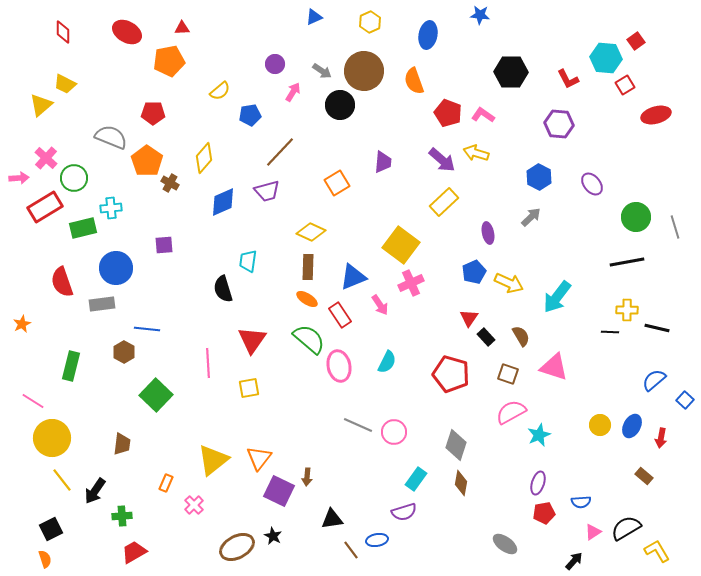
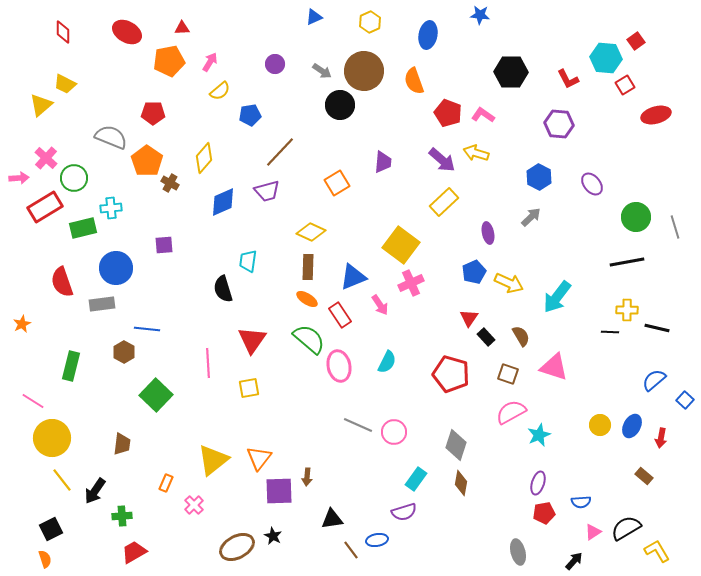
pink arrow at (293, 92): moved 83 px left, 30 px up
purple square at (279, 491): rotated 28 degrees counterclockwise
gray ellipse at (505, 544): moved 13 px right, 8 px down; rotated 40 degrees clockwise
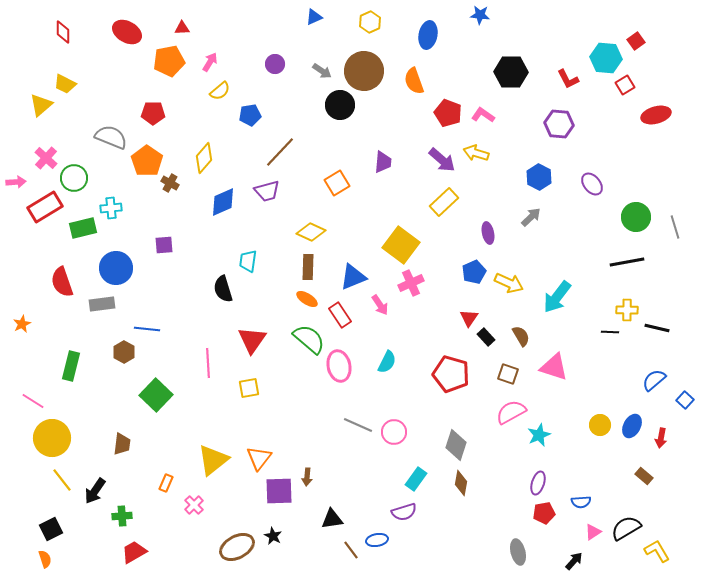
pink arrow at (19, 178): moved 3 px left, 4 px down
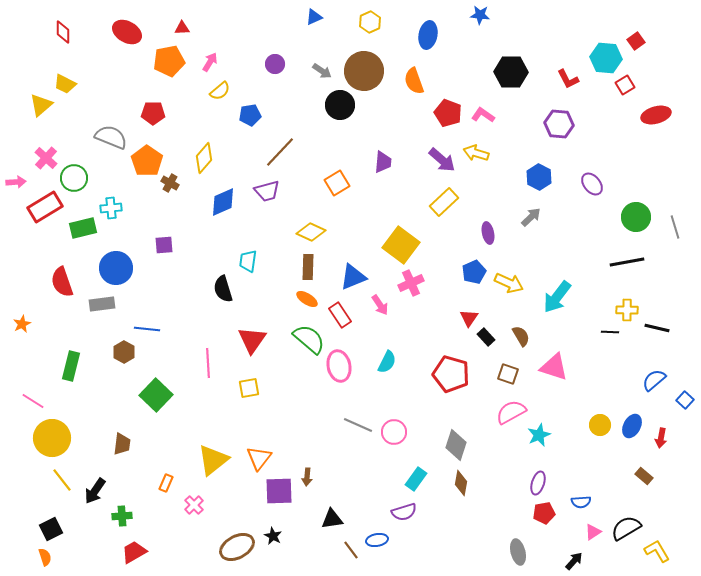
orange semicircle at (45, 559): moved 2 px up
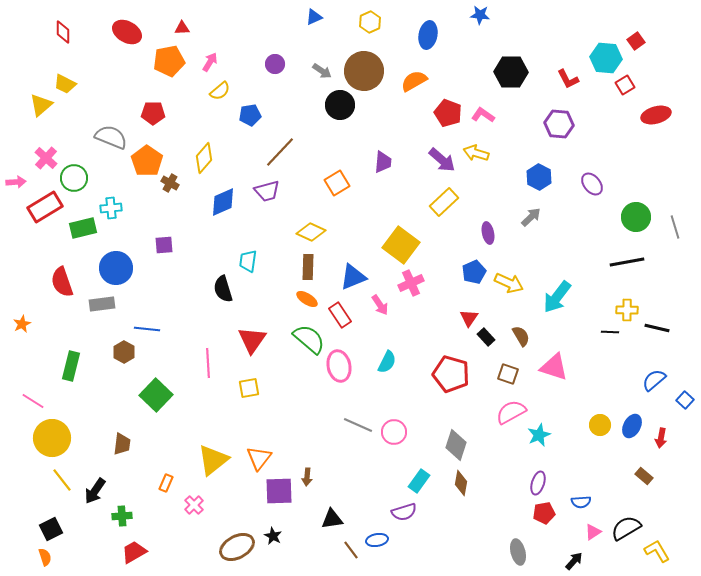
orange semicircle at (414, 81): rotated 80 degrees clockwise
cyan rectangle at (416, 479): moved 3 px right, 2 px down
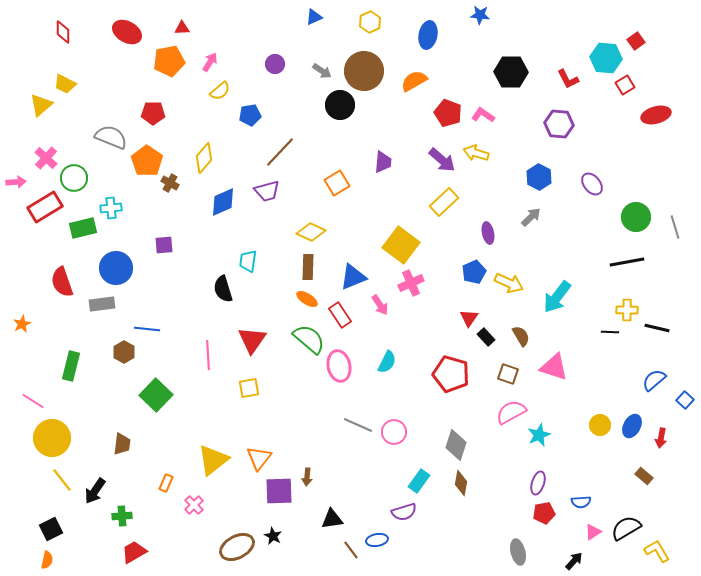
pink line at (208, 363): moved 8 px up
orange semicircle at (45, 557): moved 2 px right, 3 px down; rotated 30 degrees clockwise
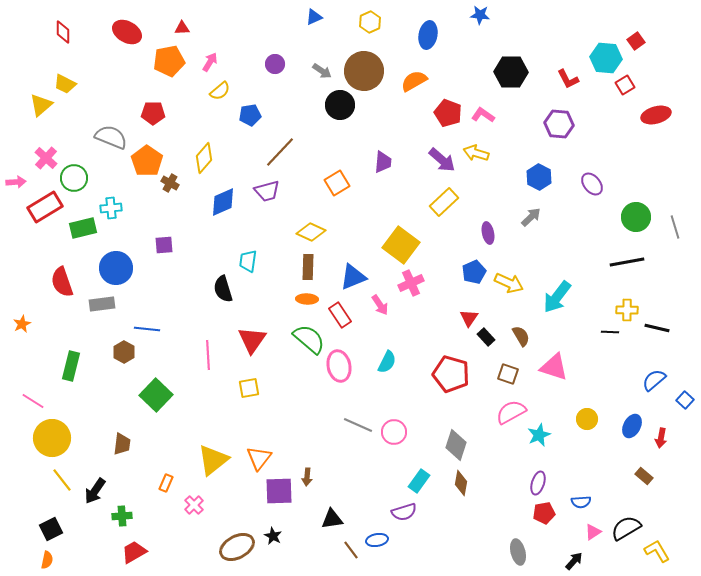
orange ellipse at (307, 299): rotated 30 degrees counterclockwise
yellow circle at (600, 425): moved 13 px left, 6 px up
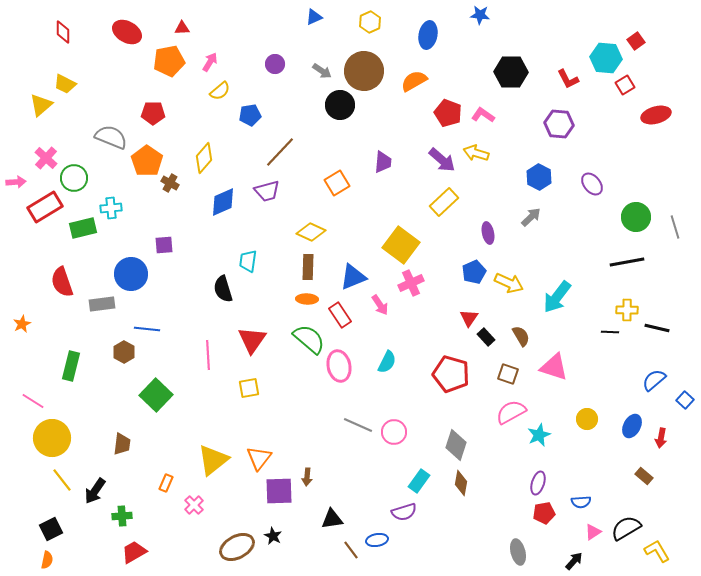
blue circle at (116, 268): moved 15 px right, 6 px down
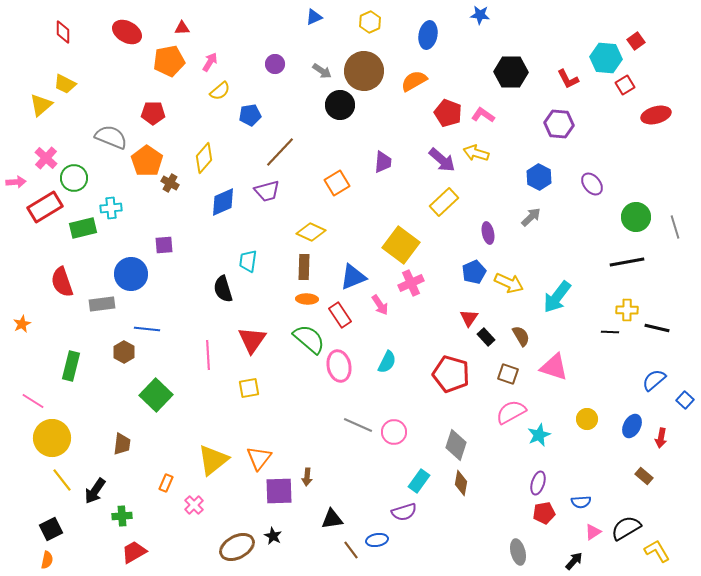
brown rectangle at (308, 267): moved 4 px left
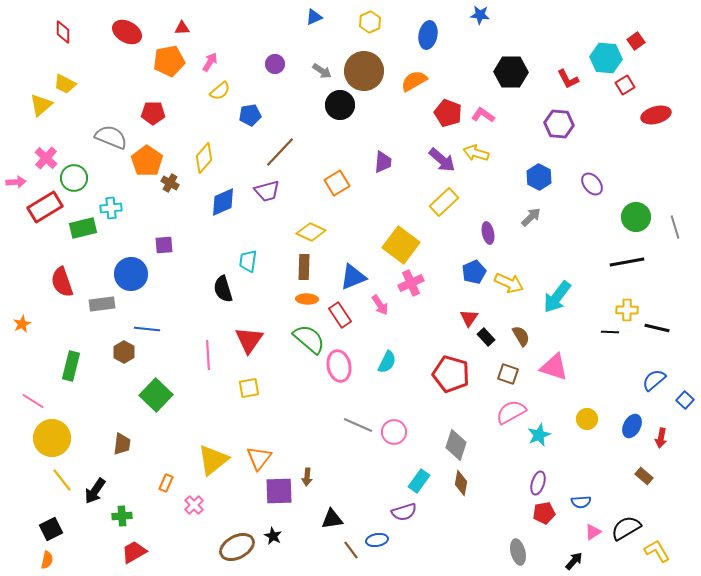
red triangle at (252, 340): moved 3 px left
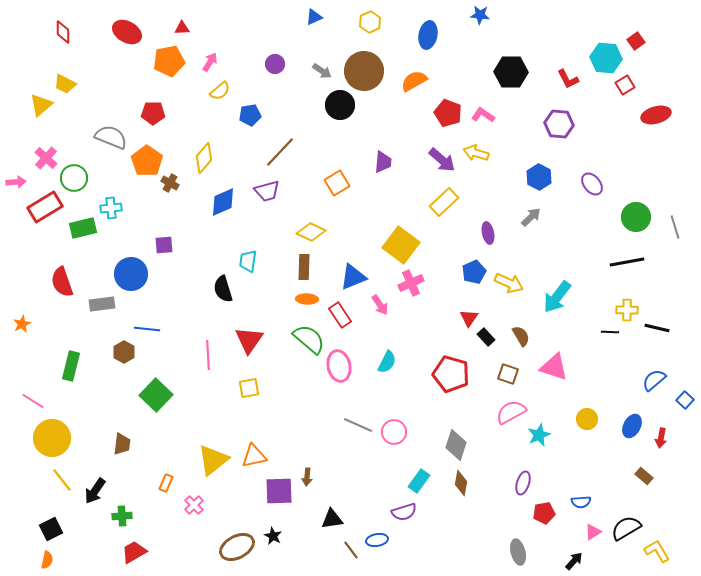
orange triangle at (259, 458): moved 5 px left, 2 px up; rotated 40 degrees clockwise
purple ellipse at (538, 483): moved 15 px left
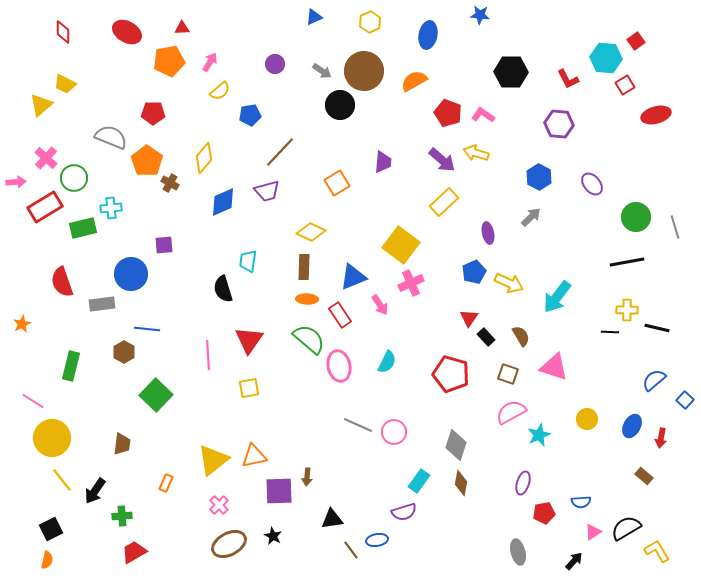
pink cross at (194, 505): moved 25 px right
brown ellipse at (237, 547): moved 8 px left, 3 px up
